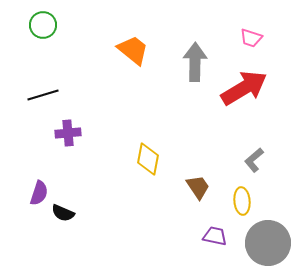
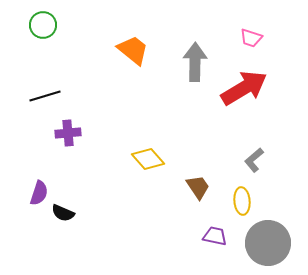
black line: moved 2 px right, 1 px down
yellow diamond: rotated 52 degrees counterclockwise
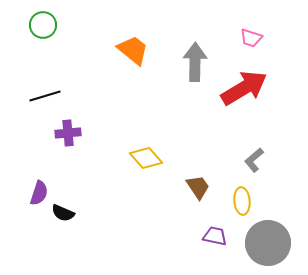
yellow diamond: moved 2 px left, 1 px up
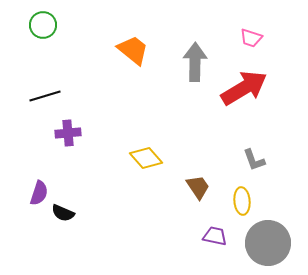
gray L-shape: rotated 70 degrees counterclockwise
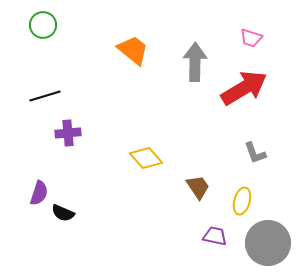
gray L-shape: moved 1 px right, 7 px up
yellow ellipse: rotated 20 degrees clockwise
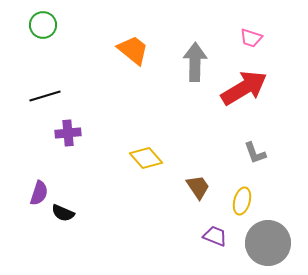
purple trapezoid: rotated 10 degrees clockwise
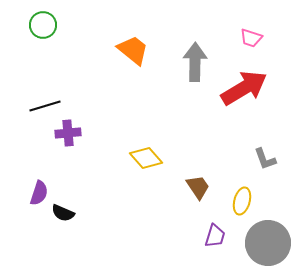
black line: moved 10 px down
gray L-shape: moved 10 px right, 6 px down
purple trapezoid: rotated 85 degrees clockwise
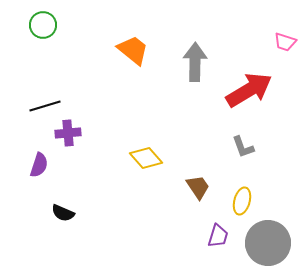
pink trapezoid: moved 34 px right, 4 px down
red arrow: moved 5 px right, 2 px down
gray L-shape: moved 22 px left, 12 px up
purple semicircle: moved 28 px up
purple trapezoid: moved 3 px right
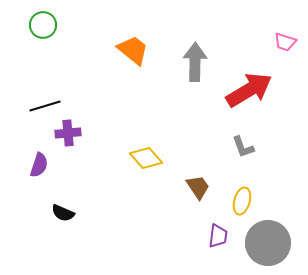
purple trapezoid: rotated 10 degrees counterclockwise
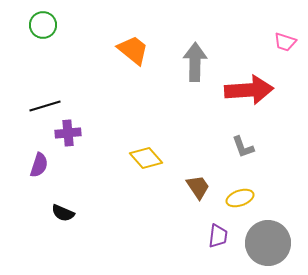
red arrow: rotated 27 degrees clockwise
yellow ellipse: moved 2 px left, 3 px up; rotated 56 degrees clockwise
